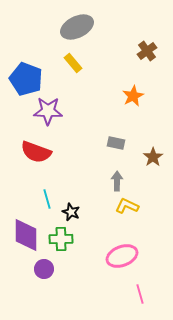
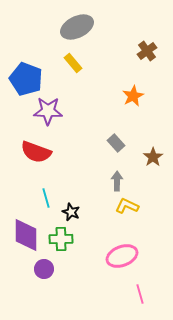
gray rectangle: rotated 36 degrees clockwise
cyan line: moved 1 px left, 1 px up
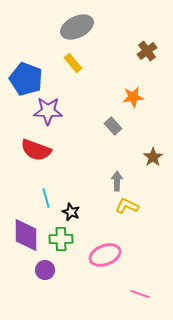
orange star: moved 1 px down; rotated 20 degrees clockwise
gray rectangle: moved 3 px left, 17 px up
red semicircle: moved 2 px up
pink ellipse: moved 17 px left, 1 px up
purple circle: moved 1 px right, 1 px down
pink line: rotated 54 degrees counterclockwise
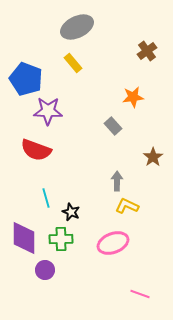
purple diamond: moved 2 px left, 3 px down
pink ellipse: moved 8 px right, 12 px up
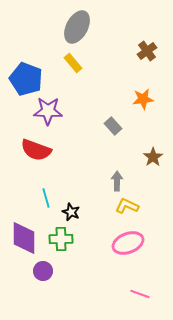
gray ellipse: rotated 36 degrees counterclockwise
orange star: moved 10 px right, 2 px down
pink ellipse: moved 15 px right
purple circle: moved 2 px left, 1 px down
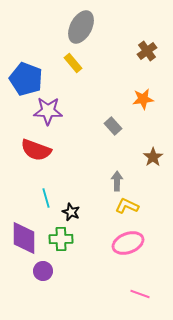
gray ellipse: moved 4 px right
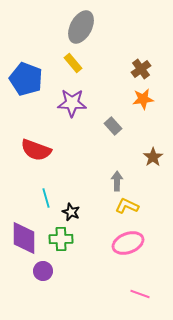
brown cross: moved 6 px left, 18 px down
purple star: moved 24 px right, 8 px up
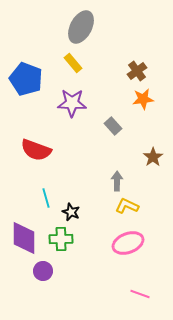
brown cross: moved 4 px left, 2 px down
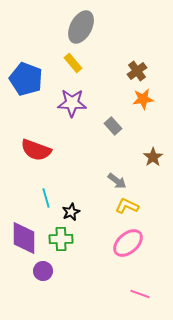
gray arrow: rotated 126 degrees clockwise
black star: rotated 24 degrees clockwise
pink ellipse: rotated 20 degrees counterclockwise
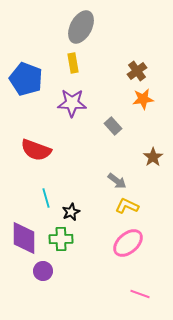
yellow rectangle: rotated 30 degrees clockwise
